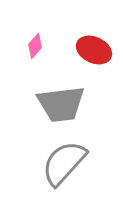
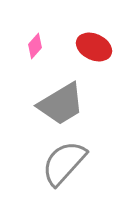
red ellipse: moved 3 px up
gray trapezoid: rotated 24 degrees counterclockwise
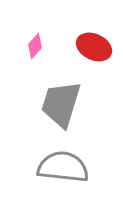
gray trapezoid: rotated 138 degrees clockwise
gray semicircle: moved 1 px left, 4 px down; rotated 54 degrees clockwise
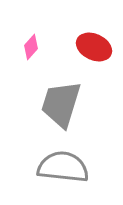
pink diamond: moved 4 px left, 1 px down
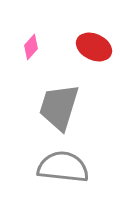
gray trapezoid: moved 2 px left, 3 px down
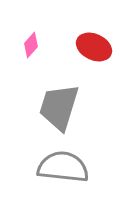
pink diamond: moved 2 px up
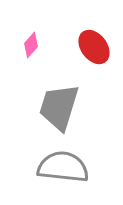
red ellipse: rotated 28 degrees clockwise
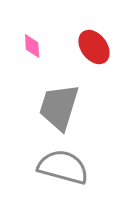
pink diamond: moved 1 px right, 1 px down; rotated 45 degrees counterclockwise
gray semicircle: rotated 9 degrees clockwise
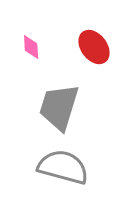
pink diamond: moved 1 px left, 1 px down
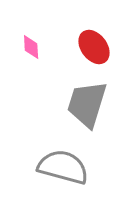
gray trapezoid: moved 28 px right, 3 px up
